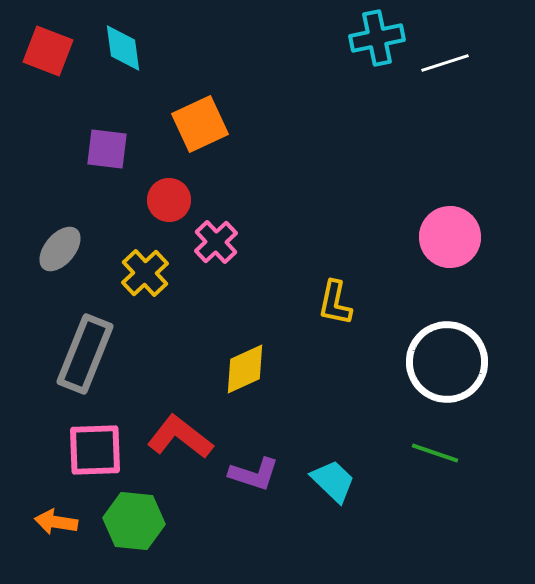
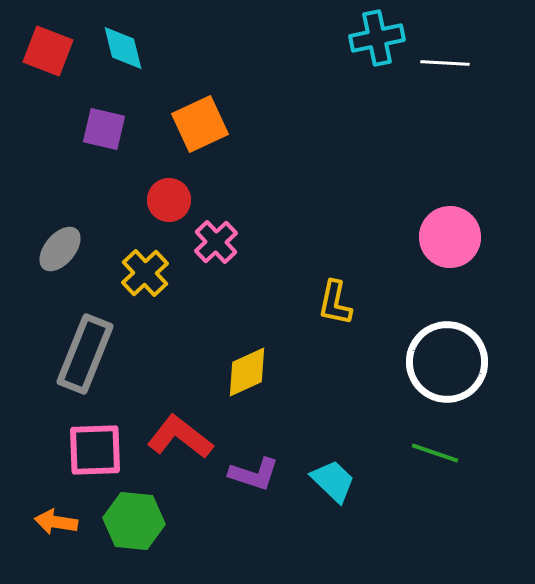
cyan diamond: rotated 6 degrees counterclockwise
white line: rotated 21 degrees clockwise
purple square: moved 3 px left, 20 px up; rotated 6 degrees clockwise
yellow diamond: moved 2 px right, 3 px down
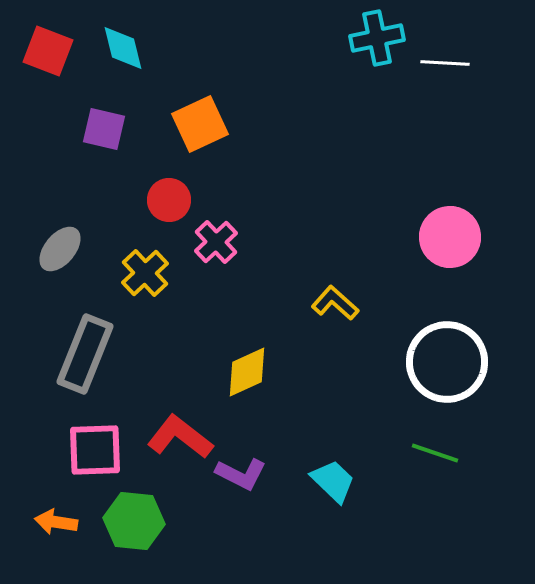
yellow L-shape: rotated 120 degrees clockwise
purple L-shape: moved 13 px left; rotated 9 degrees clockwise
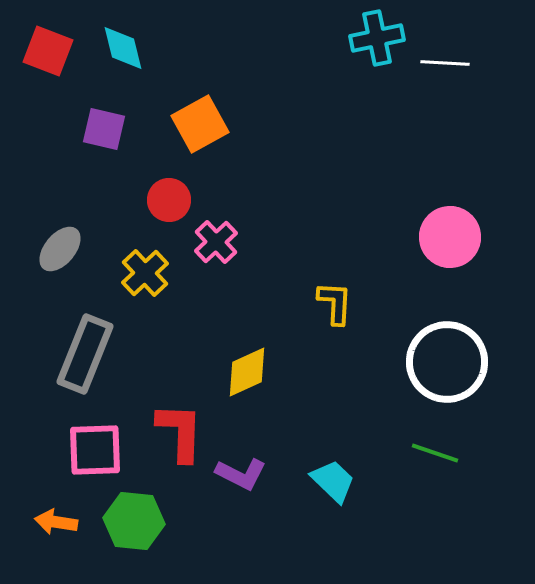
orange square: rotated 4 degrees counterclockwise
yellow L-shape: rotated 51 degrees clockwise
red L-shape: moved 5 px up; rotated 54 degrees clockwise
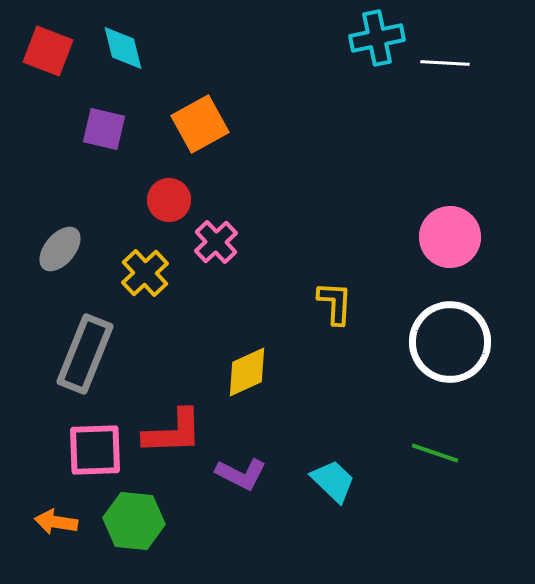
white circle: moved 3 px right, 20 px up
red L-shape: moved 7 px left; rotated 86 degrees clockwise
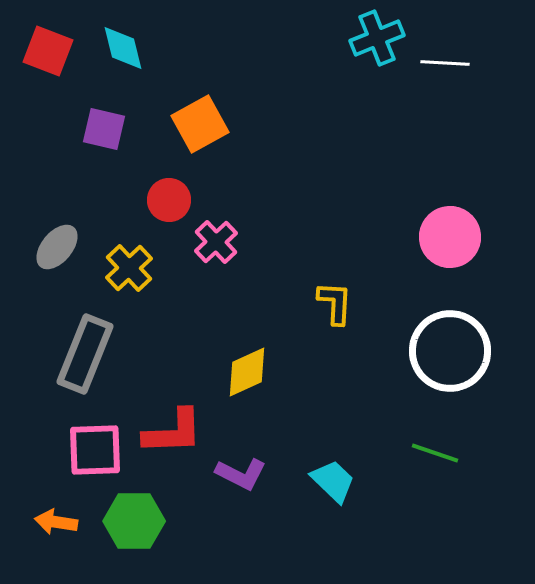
cyan cross: rotated 10 degrees counterclockwise
gray ellipse: moved 3 px left, 2 px up
yellow cross: moved 16 px left, 5 px up
white circle: moved 9 px down
green hexagon: rotated 6 degrees counterclockwise
